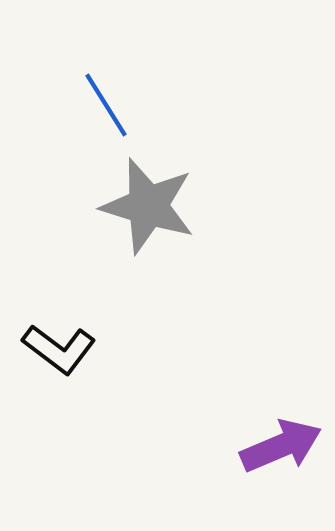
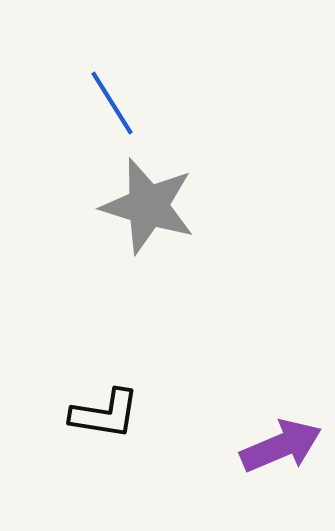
blue line: moved 6 px right, 2 px up
black L-shape: moved 46 px right, 65 px down; rotated 28 degrees counterclockwise
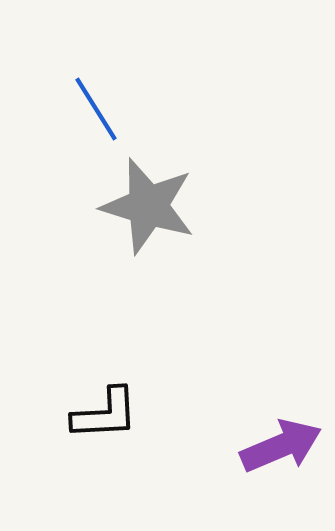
blue line: moved 16 px left, 6 px down
black L-shape: rotated 12 degrees counterclockwise
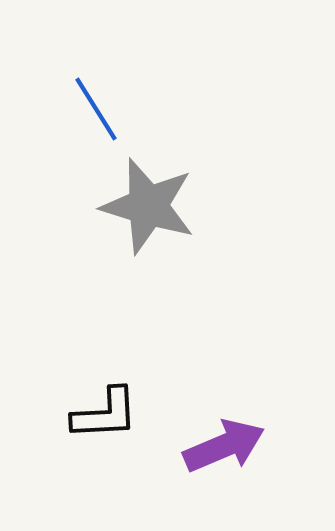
purple arrow: moved 57 px left
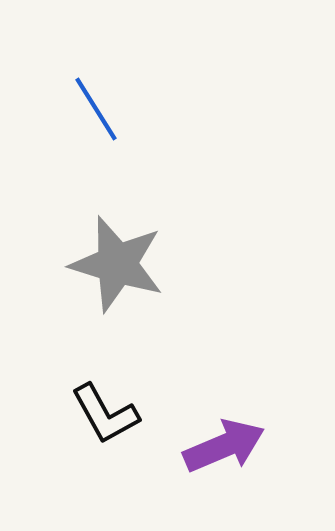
gray star: moved 31 px left, 58 px down
black L-shape: rotated 64 degrees clockwise
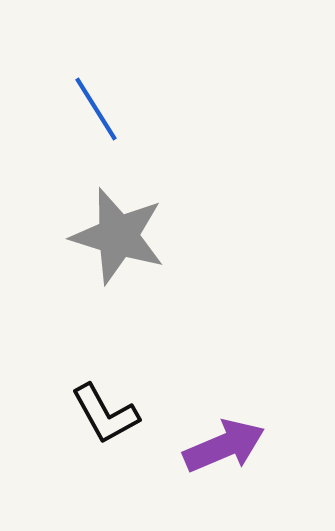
gray star: moved 1 px right, 28 px up
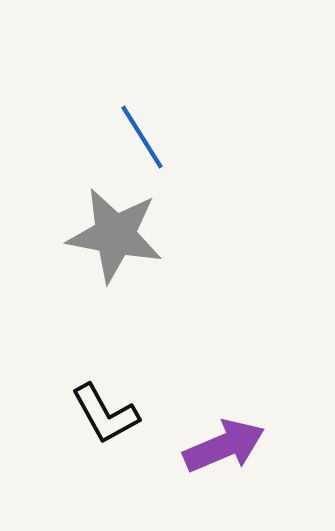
blue line: moved 46 px right, 28 px down
gray star: moved 3 px left, 1 px up; rotated 6 degrees counterclockwise
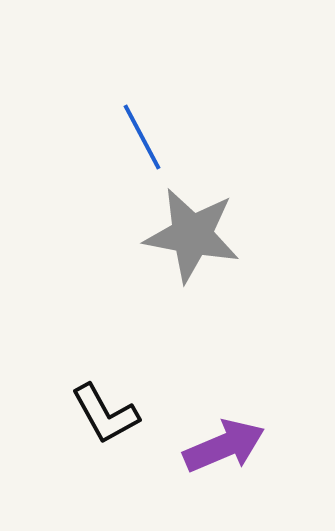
blue line: rotated 4 degrees clockwise
gray star: moved 77 px right
